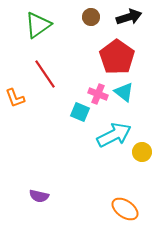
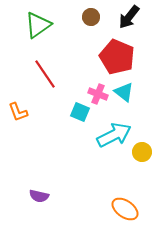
black arrow: rotated 145 degrees clockwise
red pentagon: rotated 12 degrees counterclockwise
orange L-shape: moved 3 px right, 14 px down
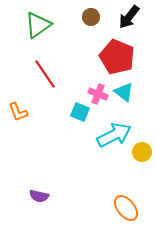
orange ellipse: moved 1 px right, 1 px up; rotated 16 degrees clockwise
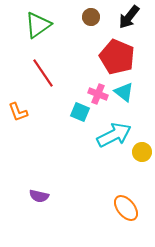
red line: moved 2 px left, 1 px up
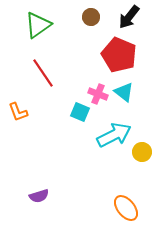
red pentagon: moved 2 px right, 2 px up
purple semicircle: rotated 30 degrees counterclockwise
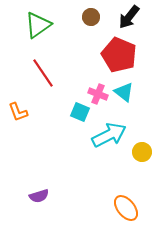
cyan arrow: moved 5 px left
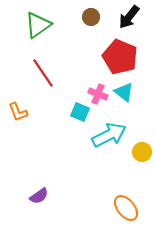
red pentagon: moved 1 px right, 2 px down
purple semicircle: rotated 18 degrees counterclockwise
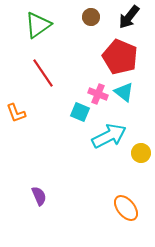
orange L-shape: moved 2 px left, 1 px down
cyan arrow: moved 1 px down
yellow circle: moved 1 px left, 1 px down
purple semicircle: rotated 78 degrees counterclockwise
